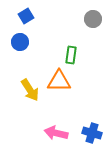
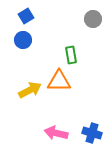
blue circle: moved 3 px right, 2 px up
green rectangle: rotated 18 degrees counterclockwise
yellow arrow: rotated 85 degrees counterclockwise
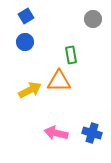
blue circle: moved 2 px right, 2 px down
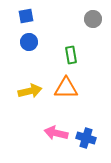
blue square: rotated 21 degrees clockwise
blue circle: moved 4 px right
orange triangle: moved 7 px right, 7 px down
yellow arrow: moved 1 px down; rotated 15 degrees clockwise
blue cross: moved 6 px left, 5 px down
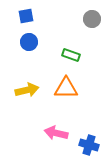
gray circle: moved 1 px left
green rectangle: rotated 60 degrees counterclockwise
yellow arrow: moved 3 px left, 1 px up
blue cross: moved 3 px right, 7 px down
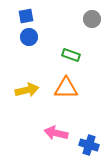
blue circle: moved 5 px up
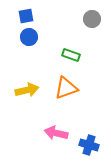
orange triangle: rotated 20 degrees counterclockwise
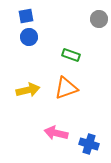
gray circle: moved 7 px right
yellow arrow: moved 1 px right
blue cross: moved 1 px up
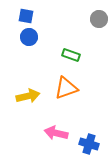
blue square: rotated 21 degrees clockwise
yellow arrow: moved 6 px down
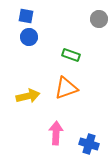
pink arrow: rotated 80 degrees clockwise
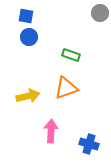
gray circle: moved 1 px right, 6 px up
pink arrow: moved 5 px left, 2 px up
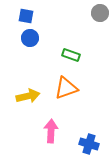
blue circle: moved 1 px right, 1 px down
